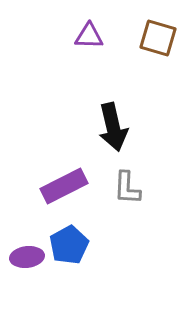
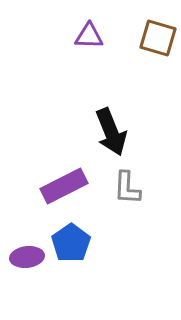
black arrow: moved 2 px left, 5 px down; rotated 9 degrees counterclockwise
blue pentagon: moved 2 px right, 2 px up; rotated 6 degrees counterclockwise
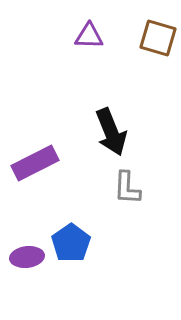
purple rectangle: moved 29 px left, 23 px up
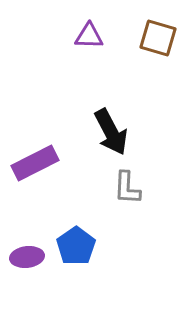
black arrow: rotated 6 degrees counterclockwise
blue pentagon: moved 5 px right, 3 px down
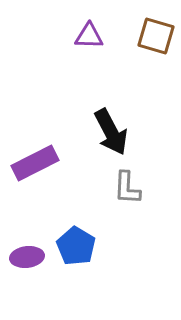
brown square: moved 2 px left, 2 px up
blue pentagon: rotated 6 degrees counterclockwise
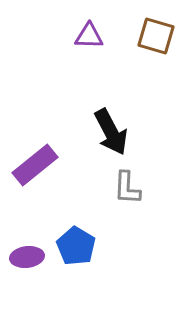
purple rectangle: moved 2 px down; rotated 12 degrees counterclockwise
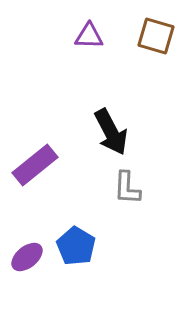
purple ellipse: rotated 32 degrees counterclockwise
